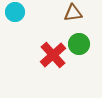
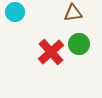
red cross: moved 2 px left, 3 px up
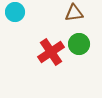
brown triangle: moved 1 px right
red cross: rotated 8 degrees clockwise
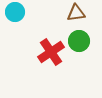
brown triangle: moved 2 px right
green circle: moved 3 px up
